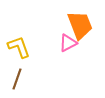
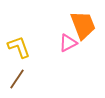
orange trapezoid: moved 3 px right
brown line: rotated 15 degrees clockwise
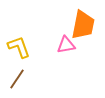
orange trapezoid: rotated 32 degrees clockwise
pink triangle: moved 2 px left, 2 px down; rotated 18 degrees clockwise
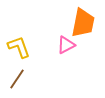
orange trapezoid: moved 2 px up
pink triangle: rotated 18 degrees counterclockwise
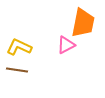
yellow L-shape: rotated 45 degrees counterclockwise
brown line: moved 9 px up; rotated 65 degrees clockwise
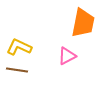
pink triangle: moved 1 px right, 11 px down
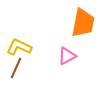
brown line: moved 1 px left, 2 px up; rotated 75 degrees counterclockwise
